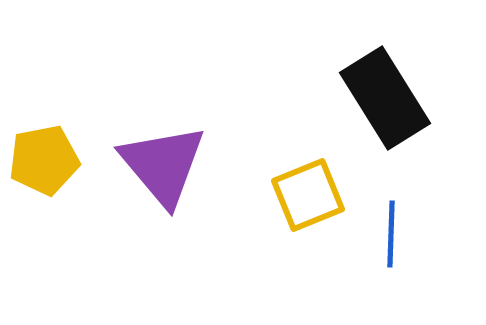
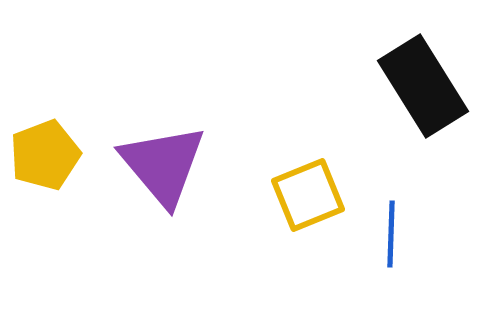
black rectangle: moved 38 px right, 12 px up
yellow pentagon: moved 1 px right, 5 px up; rotated 10 degrees counterclockwise
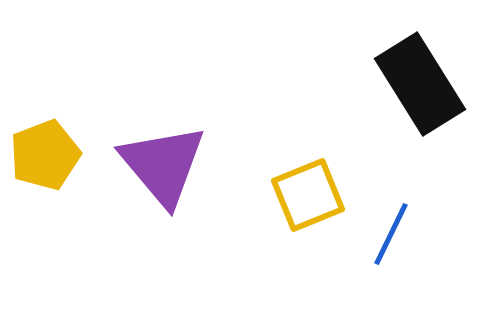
black rectangle: moved 3 px left, 2 px up
blue line: rotated 24 degrees clockwise
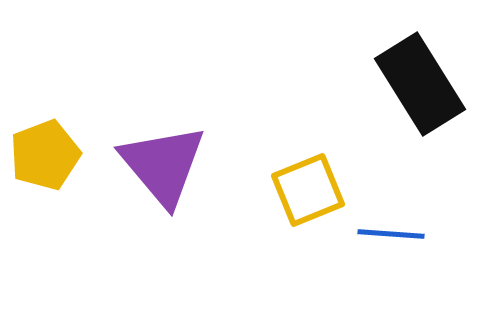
yellow square: moved 5 px up
blue line: rotated 68 degrees clockwise
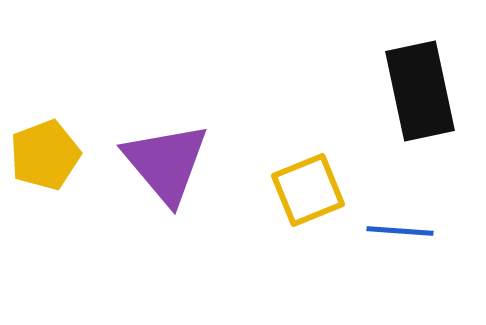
black rectangle: moved 7 px down; rotated 20 degrees clockwise
purple triangle: moved 3 px right, 2 px up
blue line: moved 9 px right, 3 px up
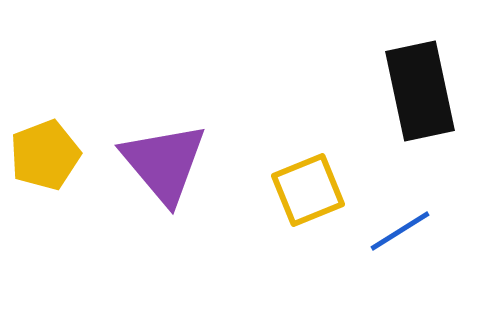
purple triangle: moved 2 px left
blue line: rotated 36 degrees counterclockwise
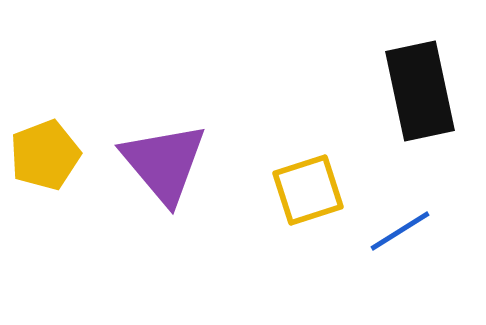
yellow square: rotated 4 degrees clockwise
